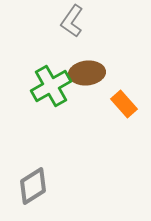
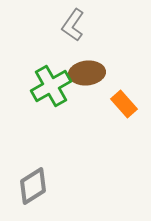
gray L-shape: moved 1 px right, 4 px down
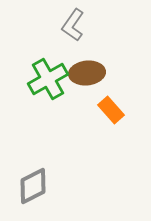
green cross: moved 3 px left, 7 px up
orange rectangle: moved 13 px left, 6 px down
gray diamond: rotated 6 degrees clockwise
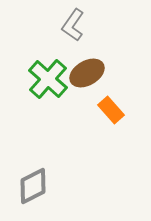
brown ellipse: rotated 24 degrees counterclockwise
green cross: rotated 18 degrees counterclockwise
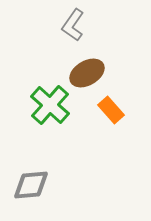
green cross: moved 2 px right, 26 px down
gray diamond: moved 2 px left, 1 px up; rotated 21 degrees clockwise
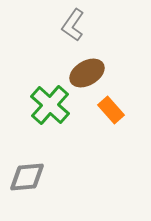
gray diamond: moved 4 px left, 8 px up
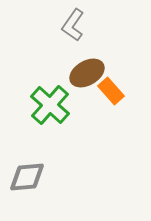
orange rectangle: moved 19 px up
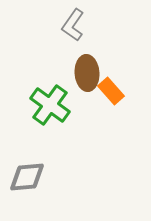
brown ellipse: rotated 64 degrees counterclockwise
green cross: rotated 6 degrees counterclockwise
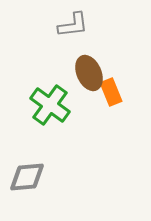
gray L-shape: rotated 132 degrees counterclockwise
brown ellipse: moved 2 px right; rotated 20 degrees counterclockwise
orange rectangle: moved 1 px down; rotated 20 degrees clockwise
